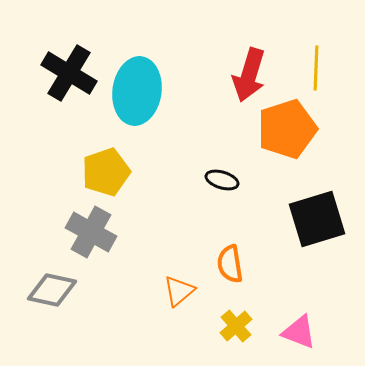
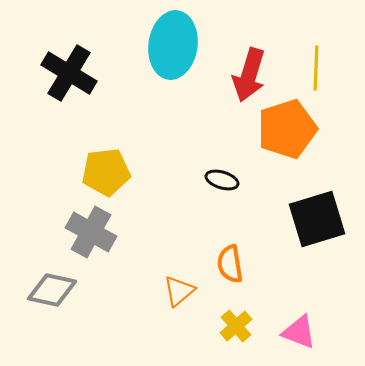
cyan ellipse: moved 36 px right, 46 px up
yellow pentagon: rotated 12 degrees clockwise
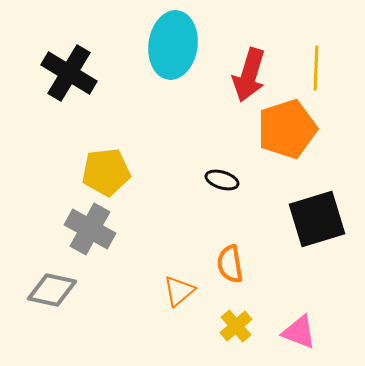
gray cross: moved 1 px left, 3 px up
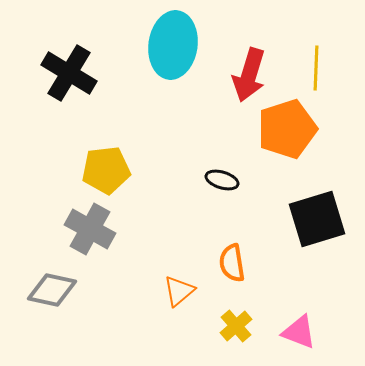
yellow pentagon: moved 2 px up
orange semicircle: moved 2 px right, 1 px up
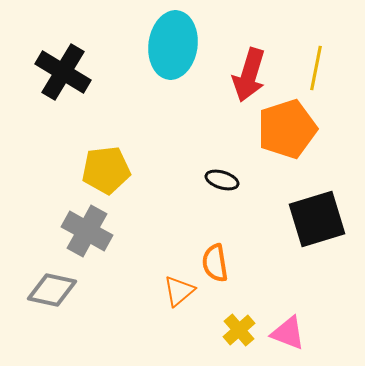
yellow line: rotated 9 degrees clockwise
black cross: moved 6 px left, 1 px up
gray cross: moved 3 px left, 2 px down
orange semicircle: moved 17 px left
yellow cross: moved 3 px right, 4 px down
pink triangle: moved 11 px left, 1 px down
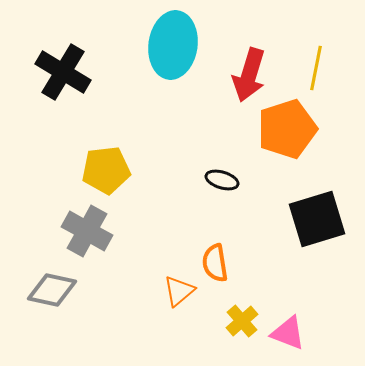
yellow cross: moved 3 px right, 9 px up
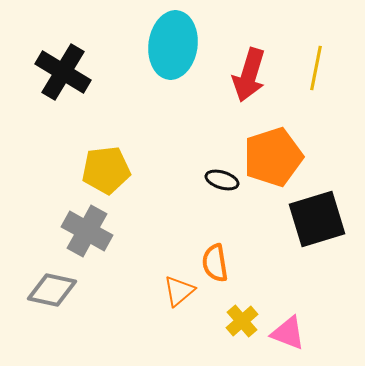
orange pentagon: moved 14 px left, 28 px down
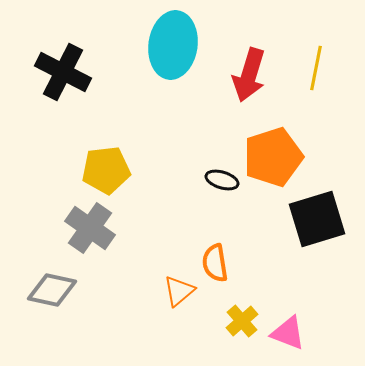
black cross: rotated 4 degrees counterclockwise
gray cross: moved 3 px right, 3 px up; rotated 6 degrees clockwise
